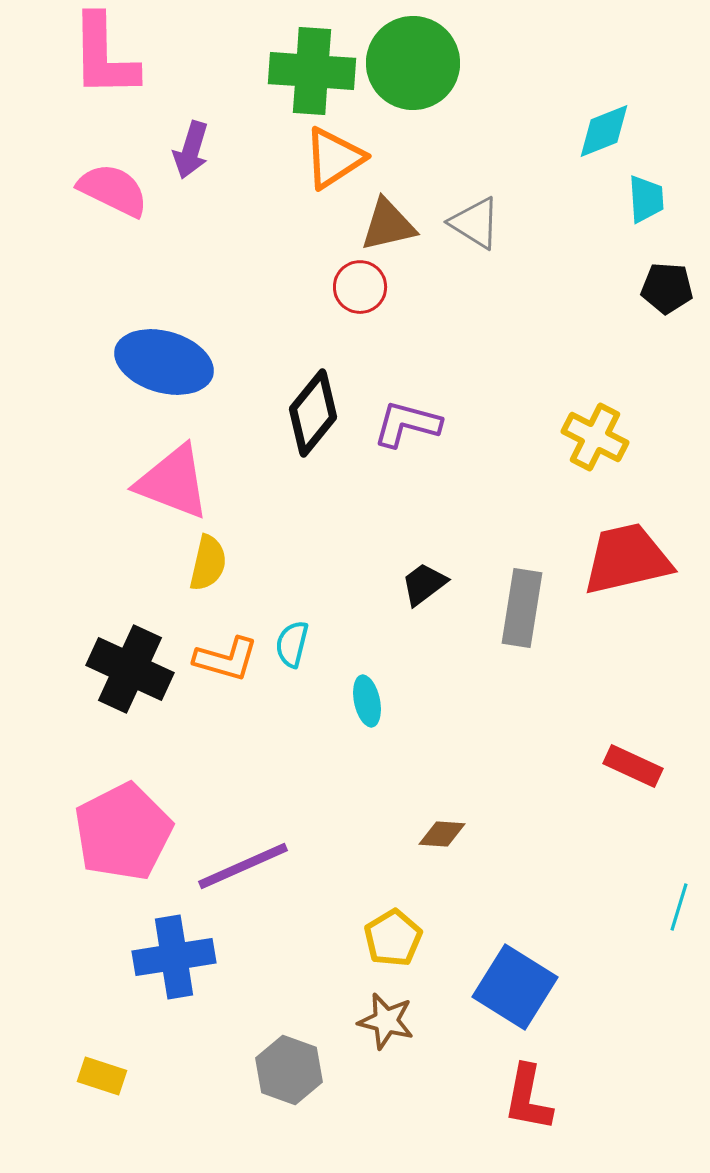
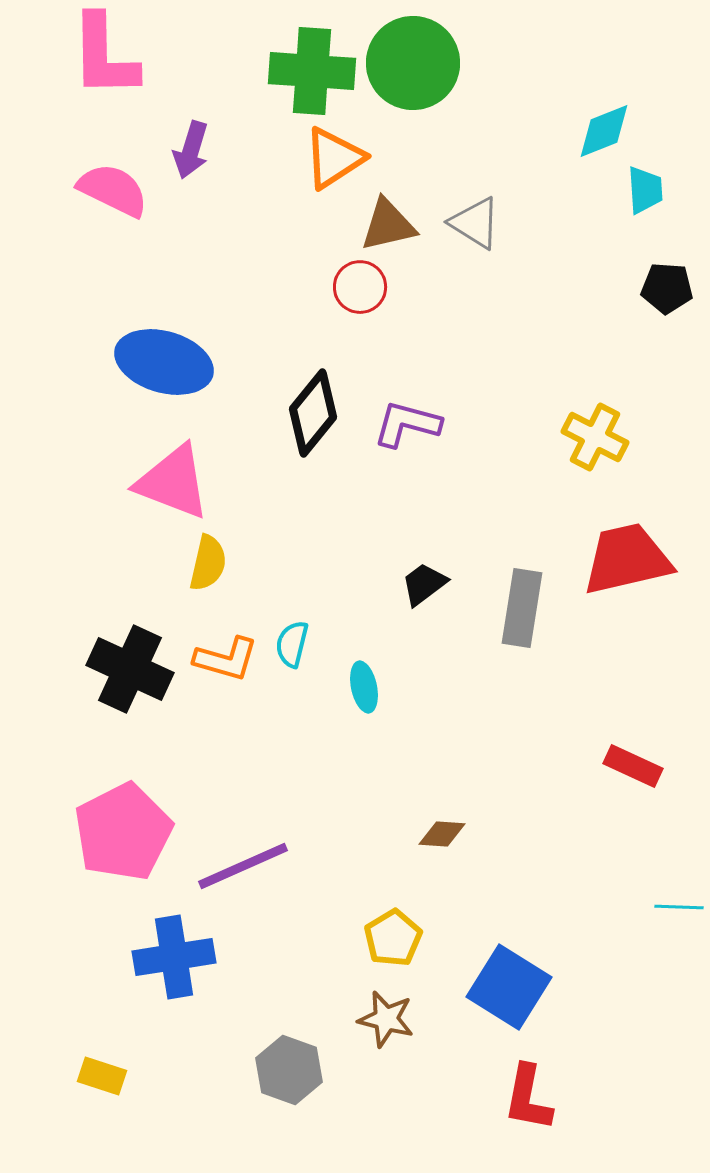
cyan trapezoid: moved 1 px left, 9 px up
cyan ellipse: moved 3 px left, 14 px up
cyan line: rotated 75 degrees clockwise
blue square: moved 6 px left
brown star: moved 2 px up
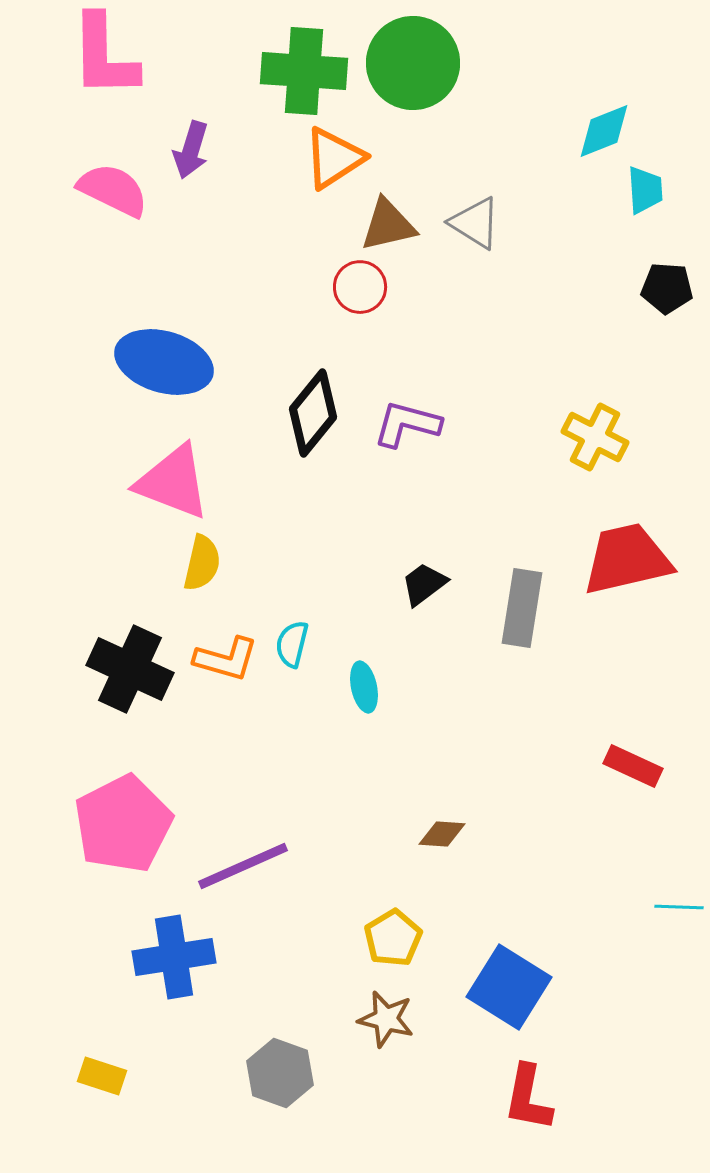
green cross: moved 8 px left
yellow semicircle: moved 6 px left
pink pentagon: moved 8 px up
gray hexagon: moved 9 px left, 3 px down
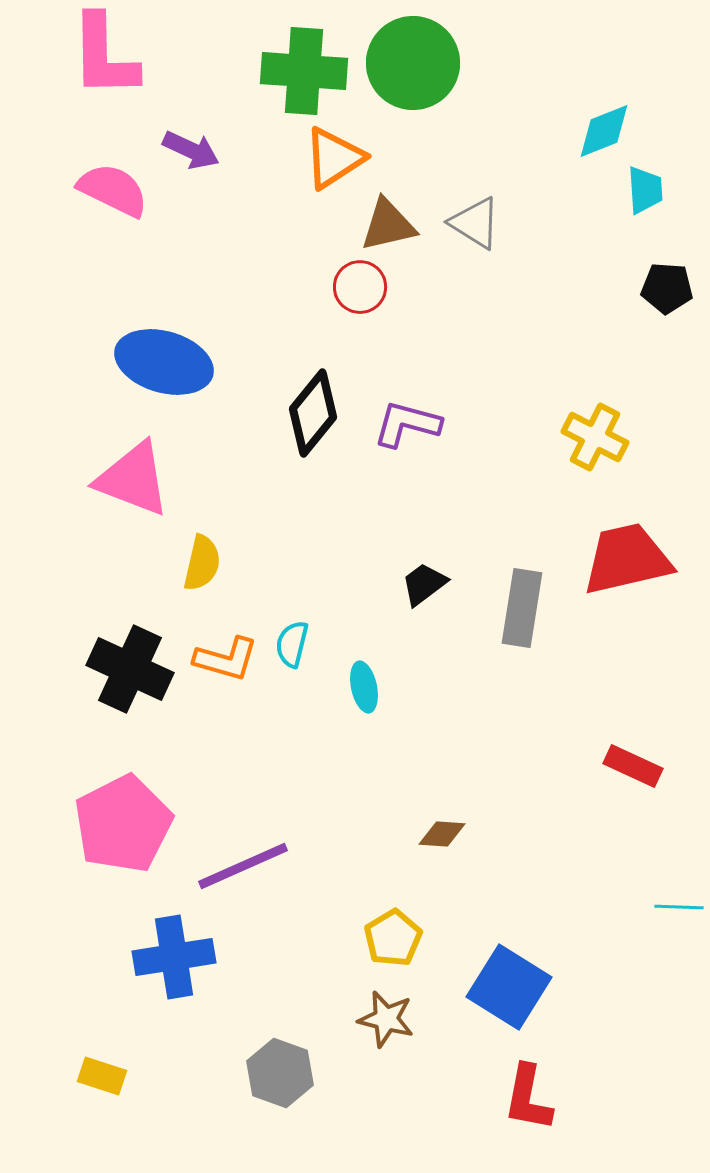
purple arrow: rotated 82 degrees counterclockwise
pink triangle: moved 40 px left, 3 px up
